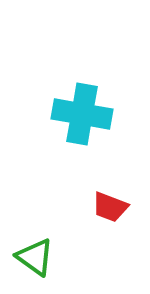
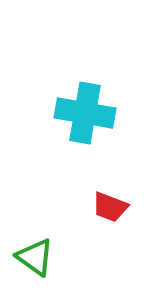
cyan cross: moved 3 px right, 1 px up
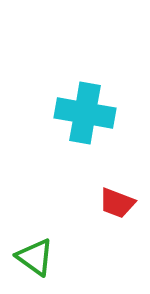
red trapezoid: moved 7 px right, 4 px up
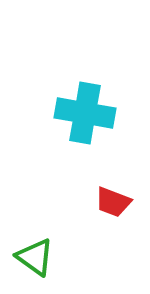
red trapezoid: moved 4 px left, 1 px up
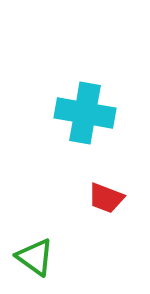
red trapezoid: moved 7 px left, 4 px up
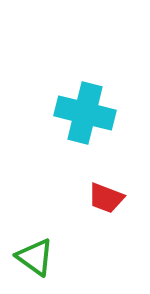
cyan cross: rotated 4 degrees clockwise
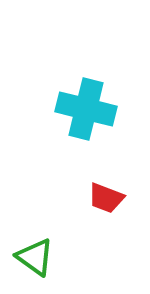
cyan cross: moved 1 px right, 4 px up
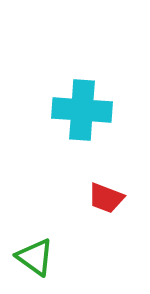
cyan cross: moved 4 px left, 1 px down; rotated 10 degrees counterclockwise
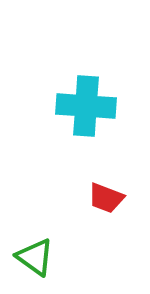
cyan cross: moved 4 px right, 4 px up
